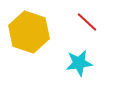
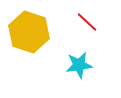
cyan star: moved 2 px down
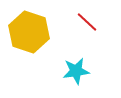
cyan star: moved 3 px left, 6 px down
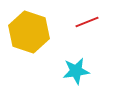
red line: rotated 65 degrees counterclockwise
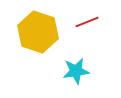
yellow hexagon: moved 9 px right
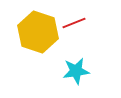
red line: moved 13 px left, 1 px down
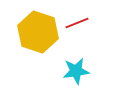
red line: moved 3 px right
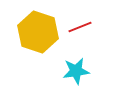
red line: moved 3 px right, 4 px down
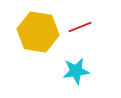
yellow hexagon: rotated 9 degrees counterclockwise
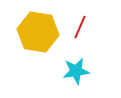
red line: rotated 45 degrees counterclockwise
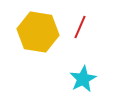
cyan star: moved 7 px right, 8 px down; rotated 20 degrees counterclockwise
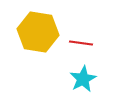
red line: moved 1 px right, 16 px down; rotated 75 degrees clockwise
